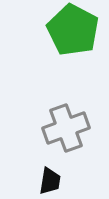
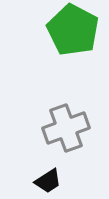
black trapezoid: moved 2 px left; rotated 48 degrees clockwise
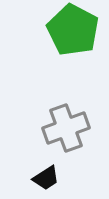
black trapezoid: moved 2 px left, 3 px up
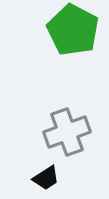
gray cross: moved 1 px right, 4 px down
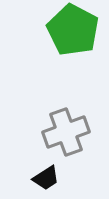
gray cross: moved 1 px left
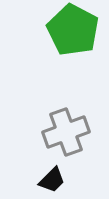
black trapezoid: moved 6 px right, 2 px down; rotated 12 degrees counterclockwise
